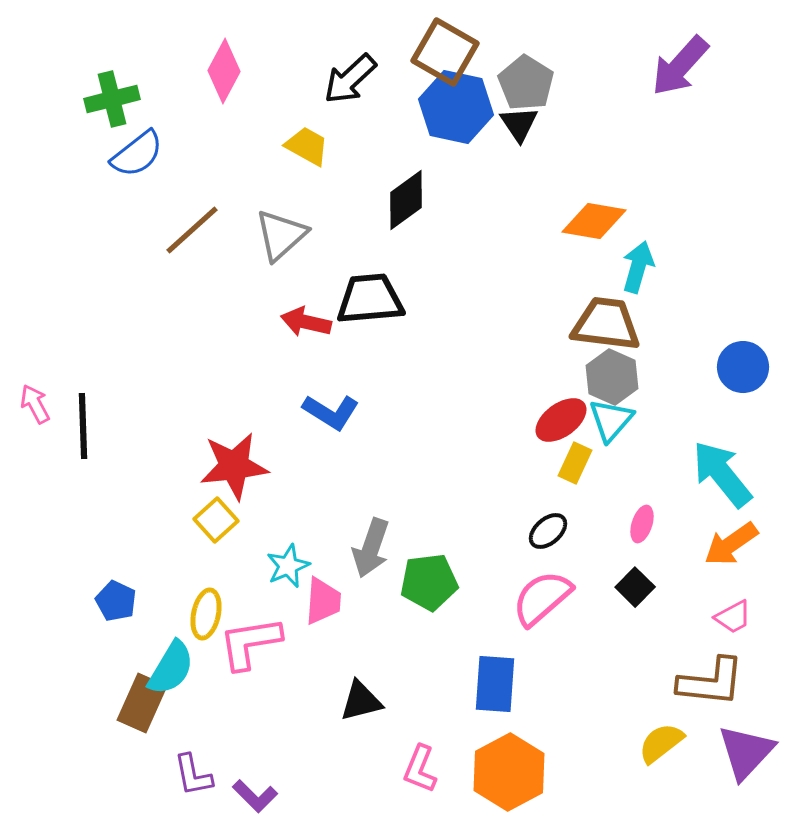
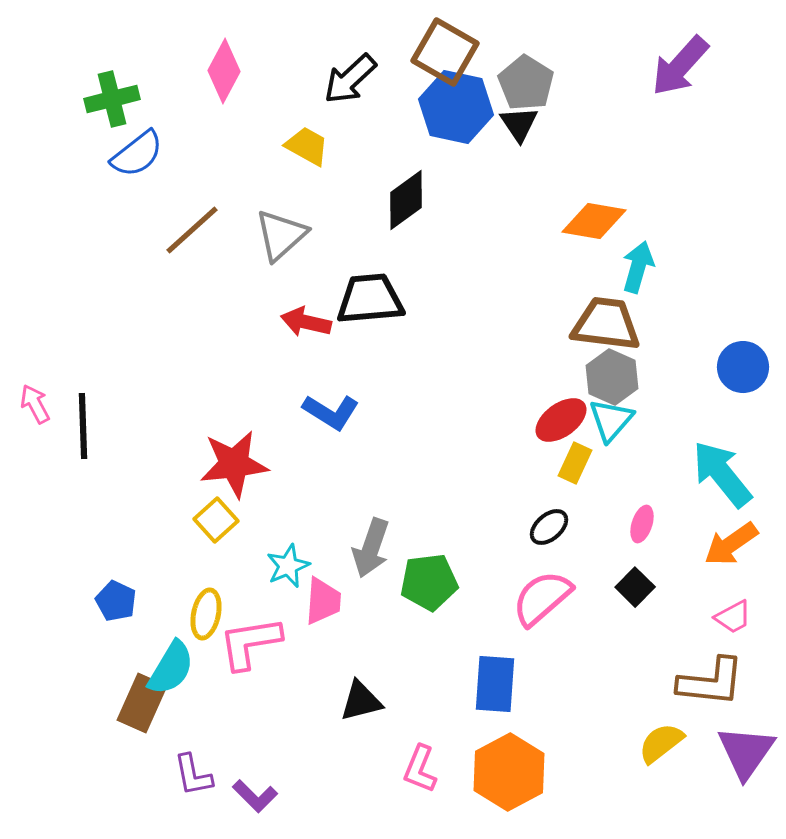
red star at (234, 466): moved 2 px up
black ellipse at (548, 531): moved 1 px right, 4 px up
purple triangle at (746, 752): rotated 8 degrees counterclockwise
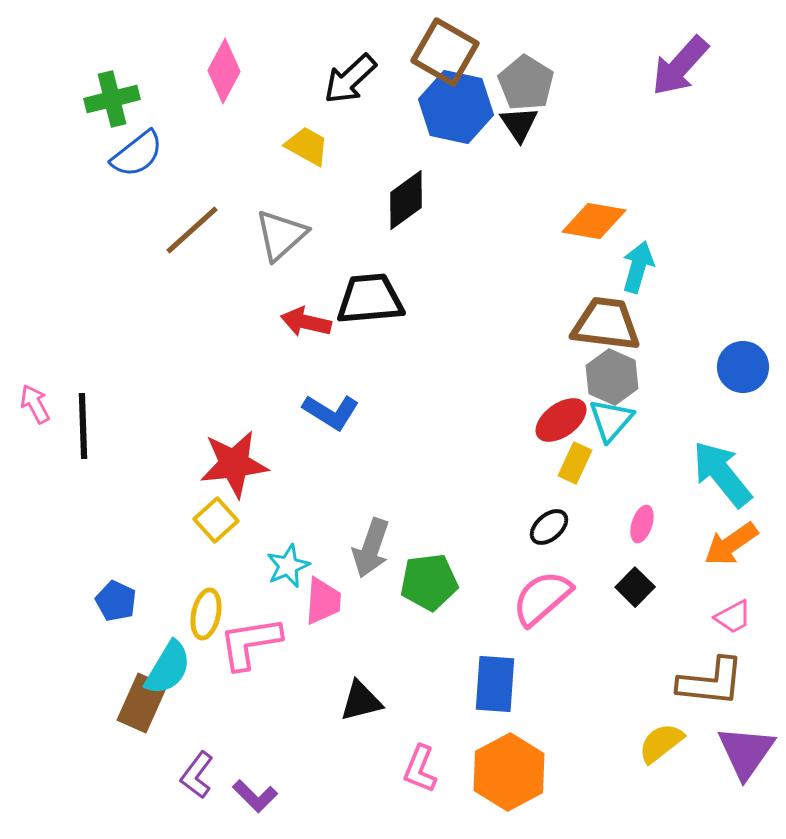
cyan semicircle at (171, 668): moved 3 px left
purple L-shape at (193, 775): moved 4 px right; rotated 48 degrees clockwise
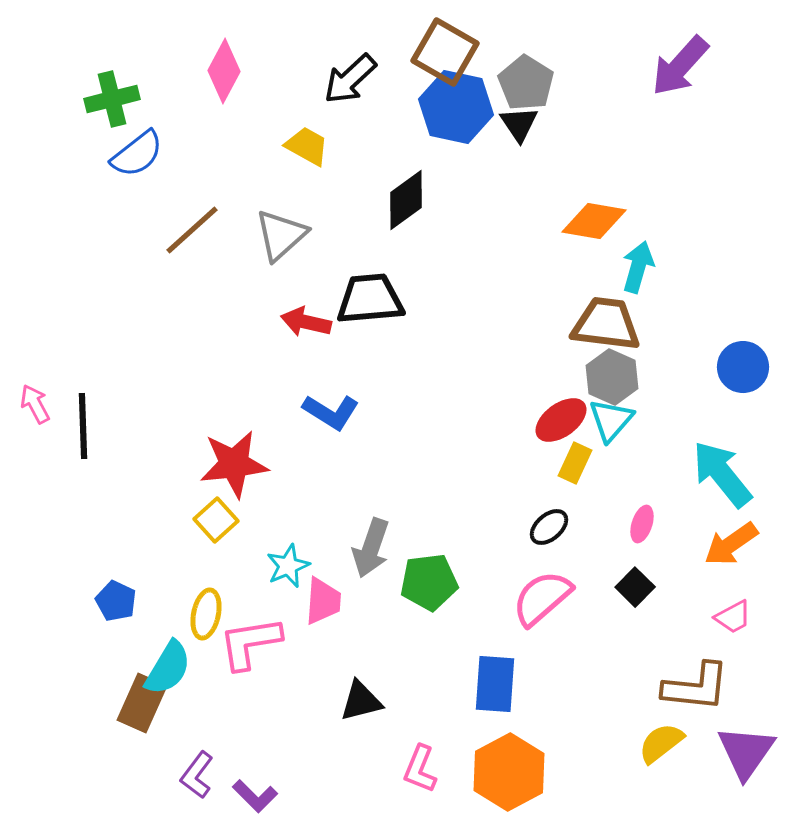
brown L-shape at (711, 682): moved 15 px left, 5 px down
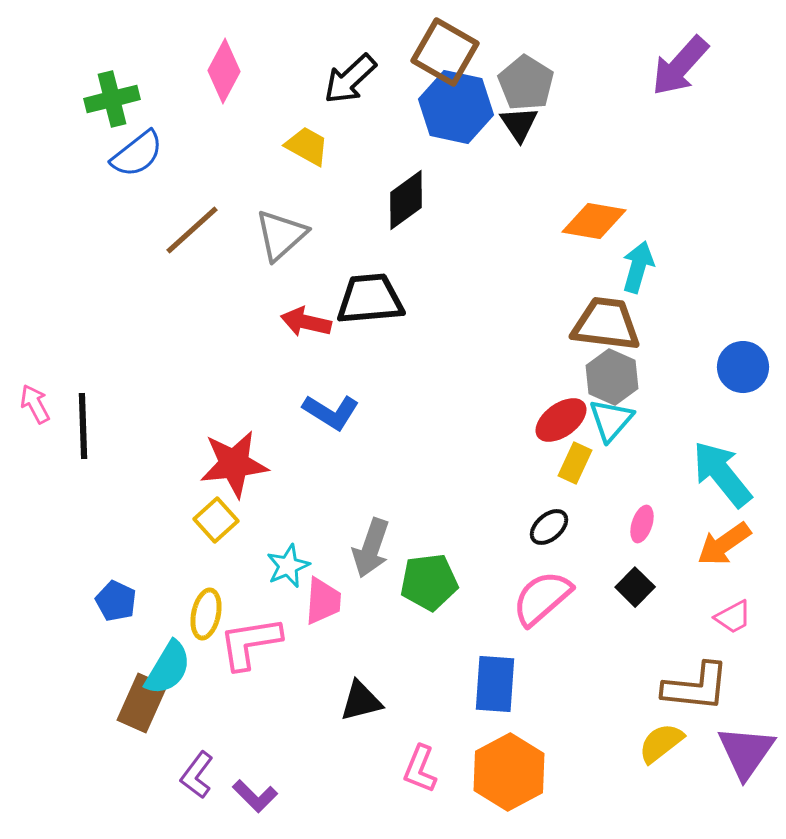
orange arrow at (731, 544): moved 7 px left
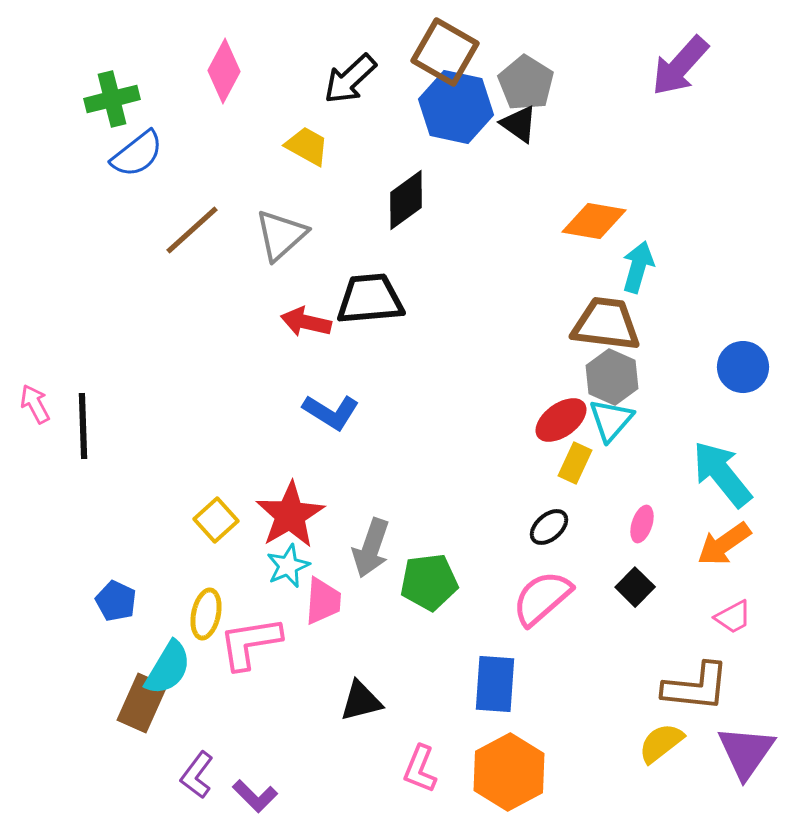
black triangle at (519, 124): rotated 21 degrees counterclockwise
red star at (234, 464): moved 56 px right, 51 px down; rotated 24 degrees counterclockwise
